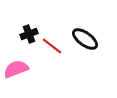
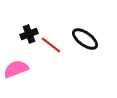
red line: moved 1 px left, 1 px up
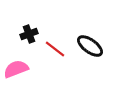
black ellipse: moved 5 px right, 7 px down
red line: moved 4 px right, 4 px down
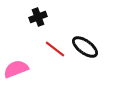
black cross: moved 9 px right, 17 px up
black ellipse: moved 5 px left, 1 px down
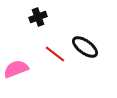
red line: moved 5 px down
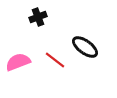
red line: moved 6 px down
pink semicircle: moved 2 px right, 7 px up
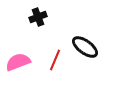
red line: rotated 75 degrees clockwise
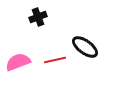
red line: rotated 55 degrees clockwise
